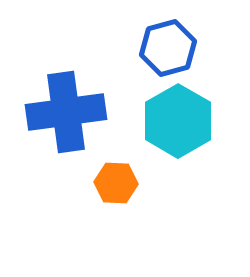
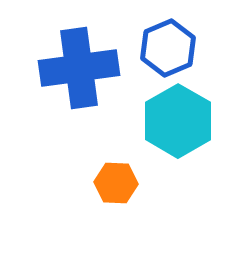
blue hexagon: rotated 8 degrees counterclockwise
blue cross: moved 13 px right, 44 px up
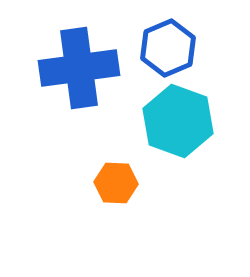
cyan hexagon: rotated 10 degrees counterclockwise
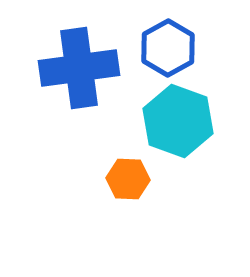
blue hexagon: rotated 6 degrees counterclockwise
orange hexagon: moved 12 px right, 4 px up
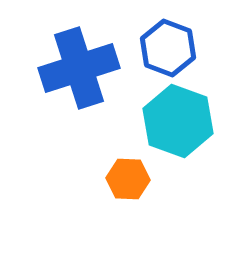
blue hexagon: rotated 10 degrees counterclockwise
blue cross: rotated 10 degrees counterclockwise
